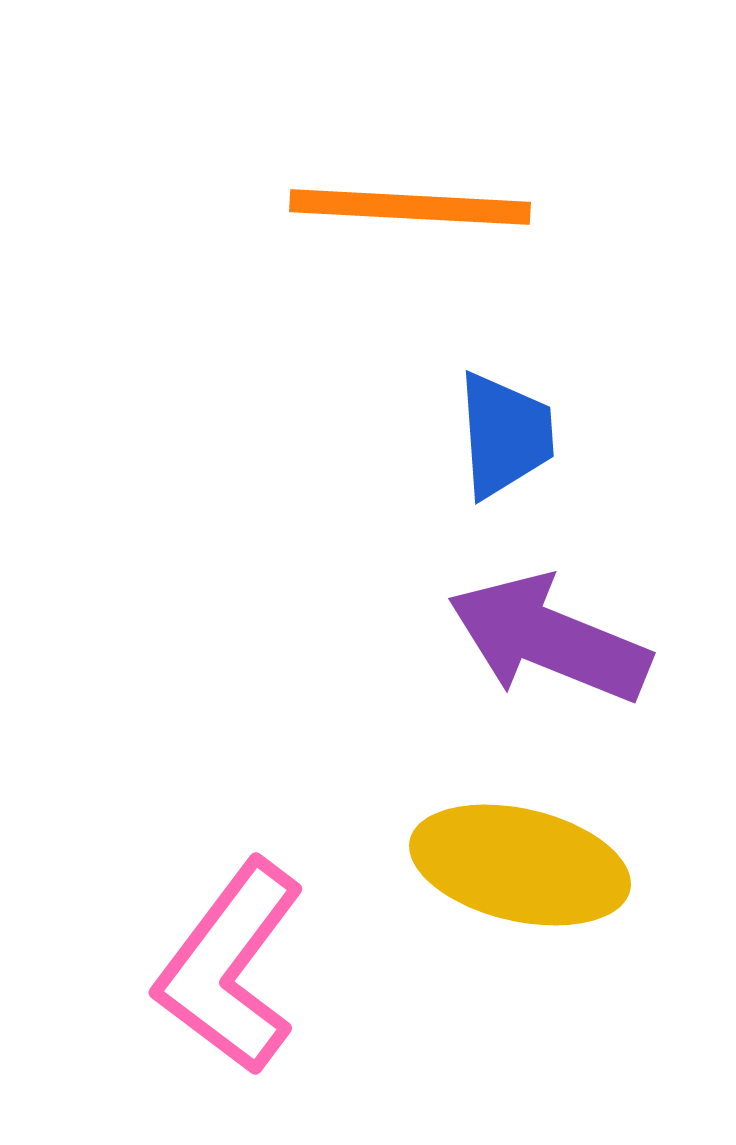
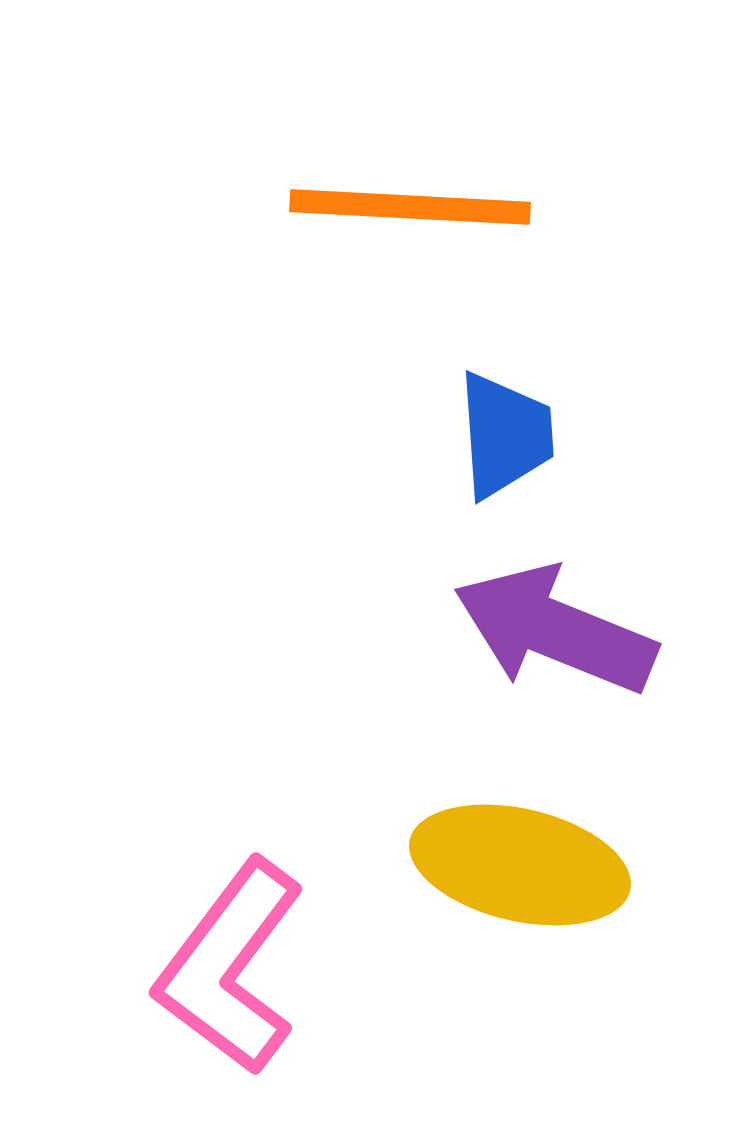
purple arrow: moved 6 px right, 9 px up
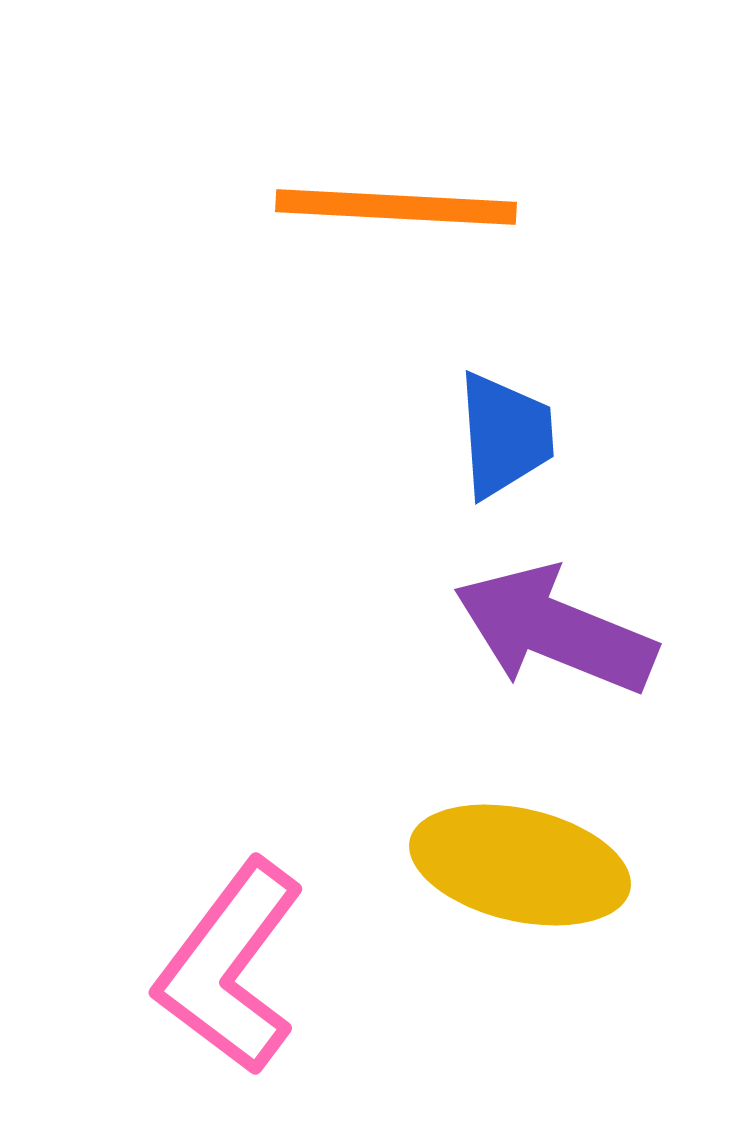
orange line: moved 14 px left
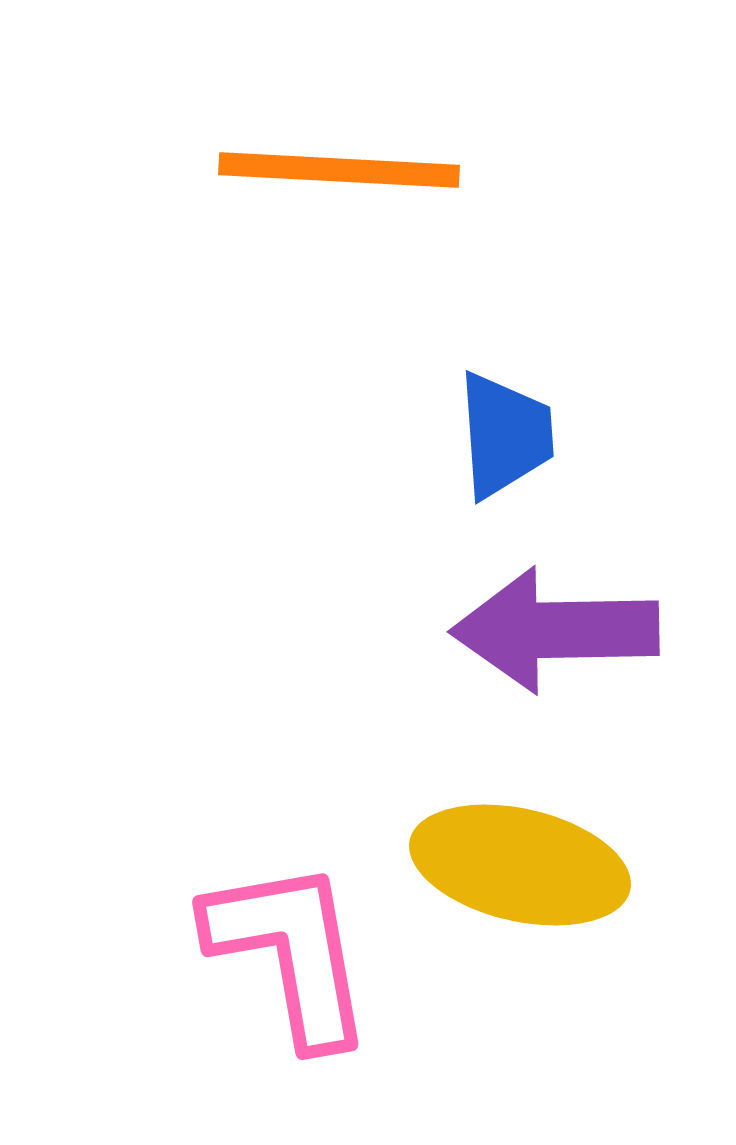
orange line: moved 57 px left, 37 px up
purple arrow: rotated 23 degrees counterclockwise
pink L-shape: moved 60 px right, 15 px up; rotated 133 degrees clockwise
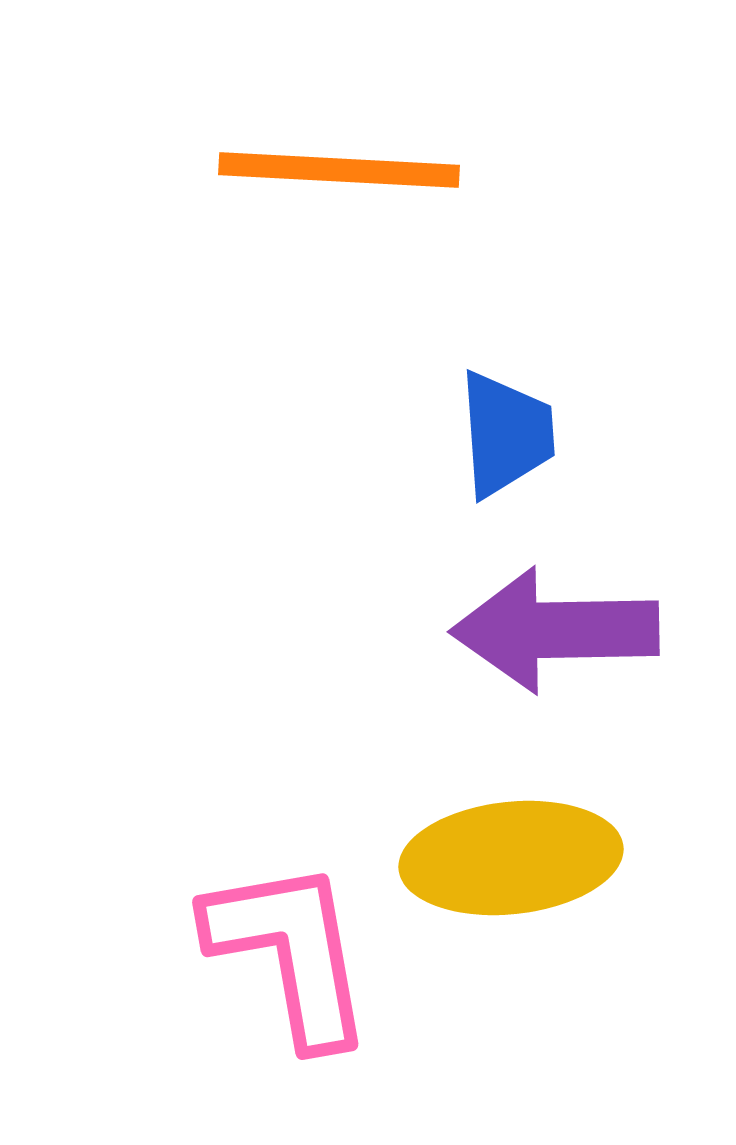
blue trapezoid: moved 1 px right, 1 px up
yellow ellipse: moved 9 px left, 7 px up; rotated 19 degrees counterclockwise
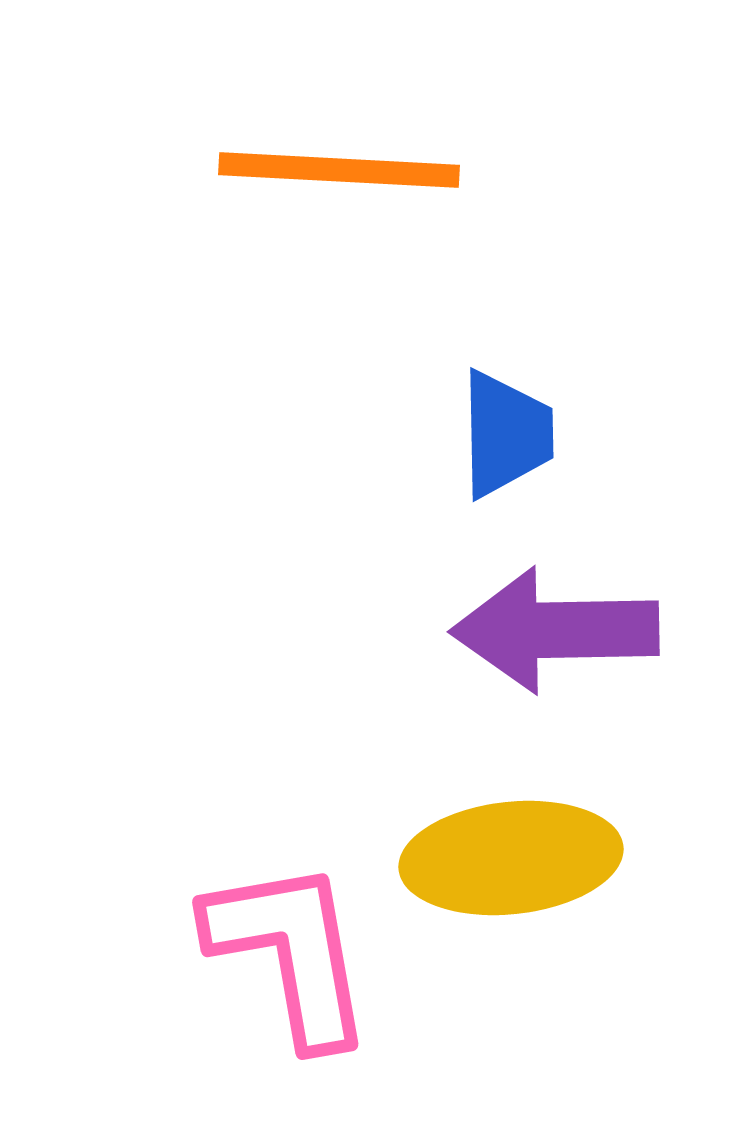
blue trapezoid: rotated 3 degrees clockwise
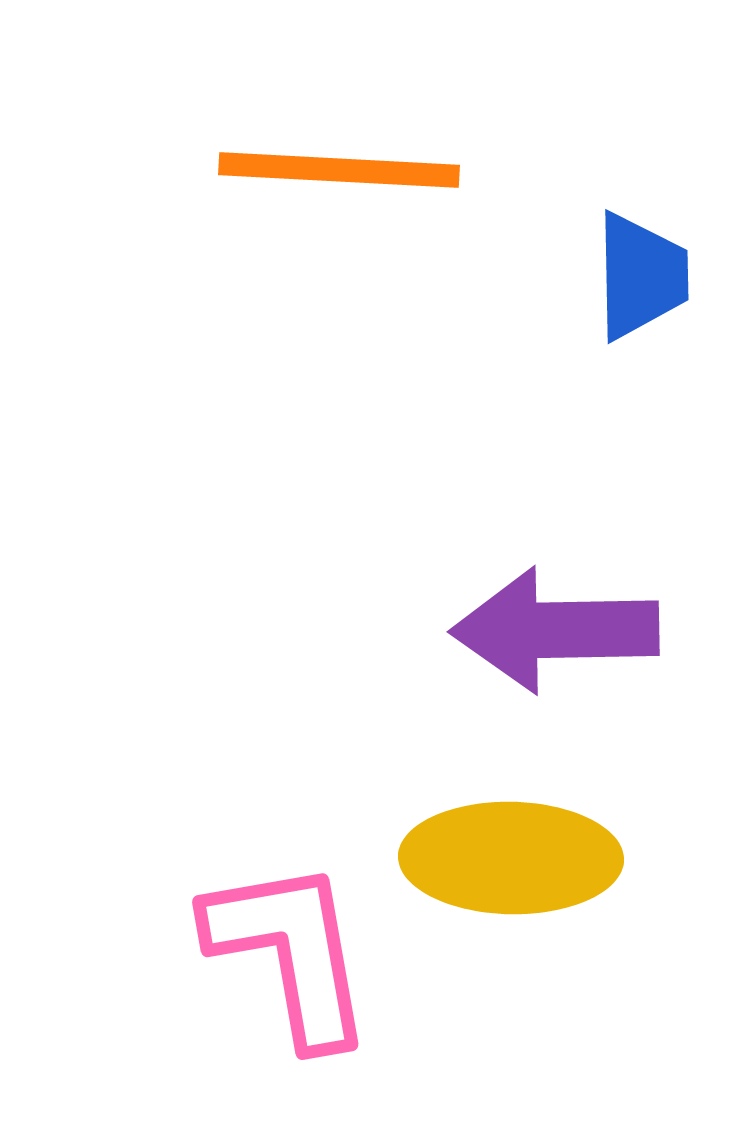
blue trapezoid: moved 135 px right, 158 px up
yellow ellipse: rotated 7 degrees clockwise
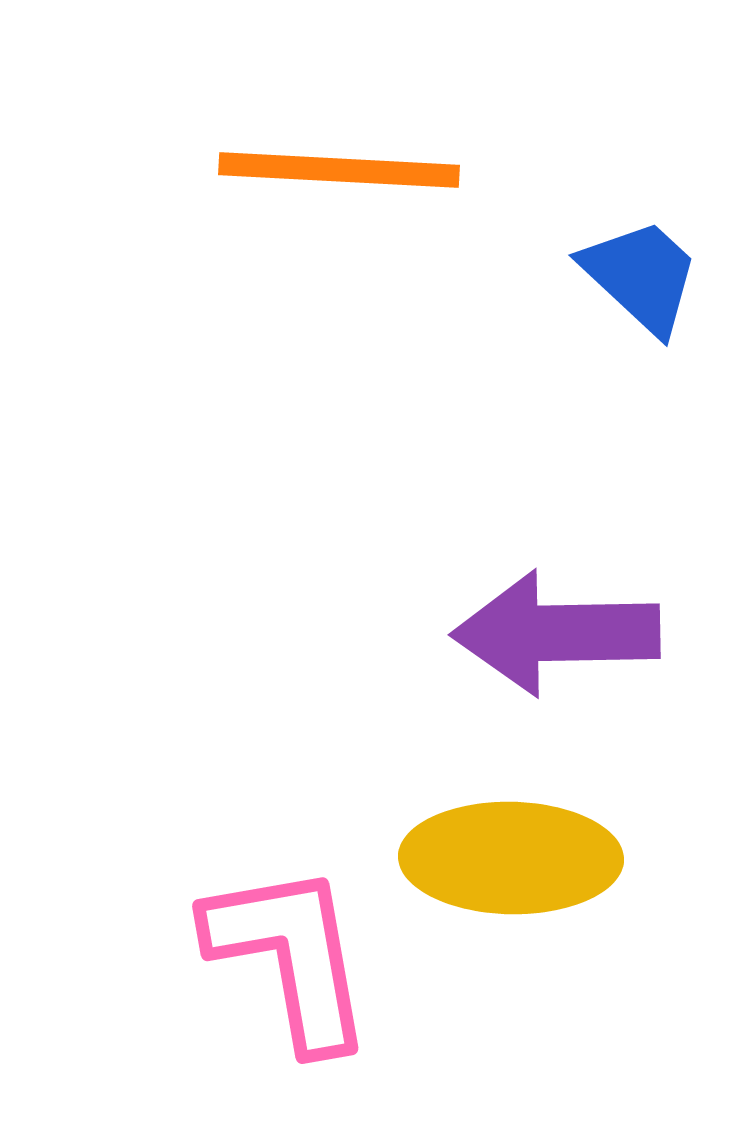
blue trapezoid: rotated 46 degrees counterclockwise
purple arrow: moved 1 px right, 3 px down
pink L-shape: moved 4 px down
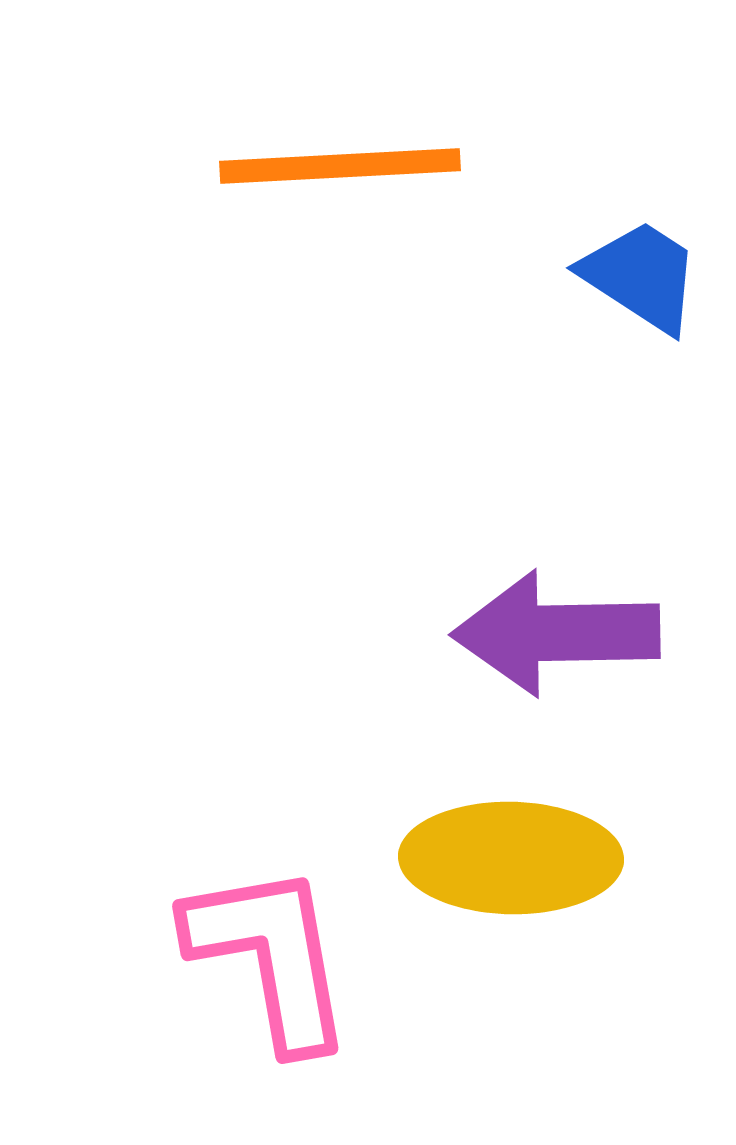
orange line: moved 1 px right, 4 px up; rotated 6 degrees counterclockwise
blue trapezoid: rotated 10 degrees counterclockwise
pink L-shape: moved 20 px left
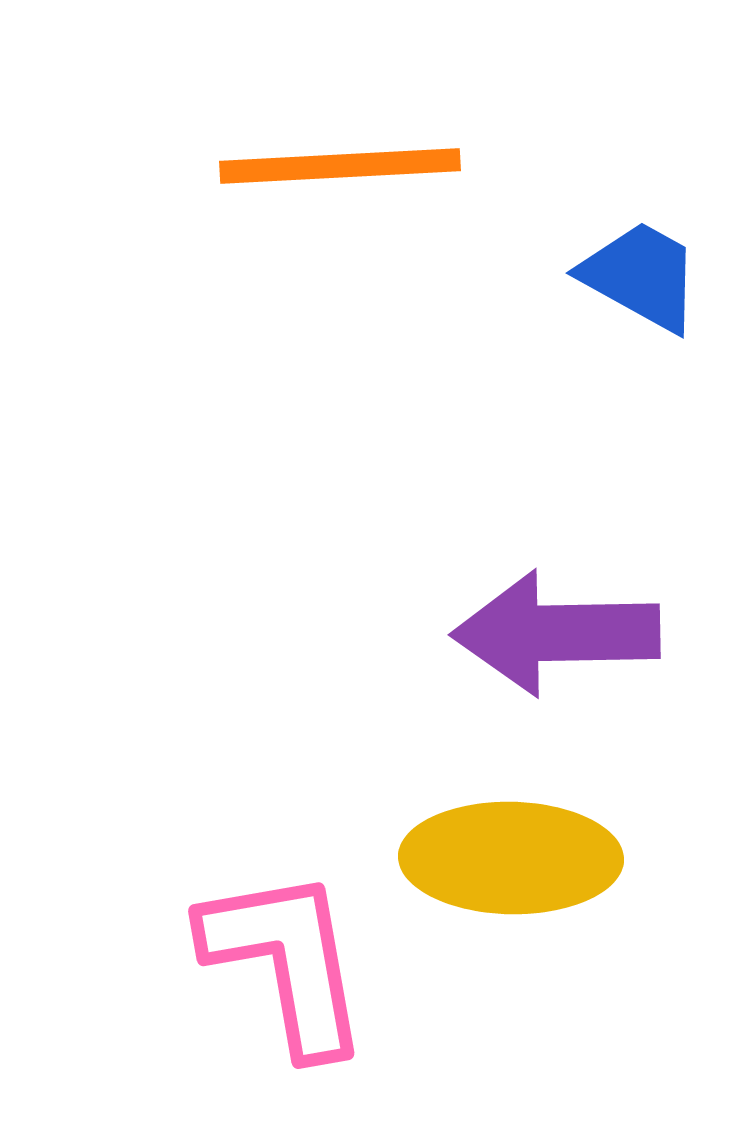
blue trapezoid: rotated 4 degrees counterclockwise
pink L-shape: moved 16 px right, 5 px down
